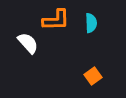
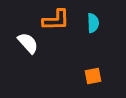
cyan semicircle: moved 2 px right
orange square: rotated 24 degrees clockwise
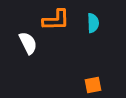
white semicircle: rotated 15 degrees clockwise
orange square: moved 9 px down
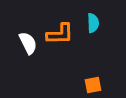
orange L-shape: moved 4 px right, 14 px down
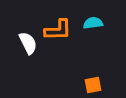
cyan semicircle: rotated 96 degrees counterclockwise
orange L-shape: moved 2 px left, 4 px up
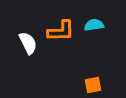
cyan semicircle: moved 1 px right, 2 px down
orange L-shape: moved 3 px right, 1 px down
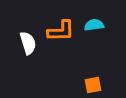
white semicircle: rotated 10 degrees clockwise
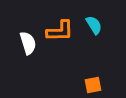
cyan semicircle: rotated 66 degrees clockwise
orange L-shape: moved 1 px left
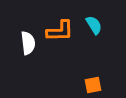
white semicircle: rotated 10 degrees clockwise
